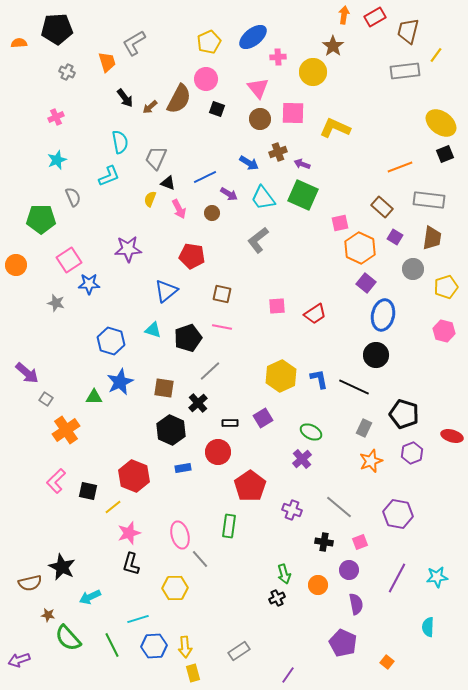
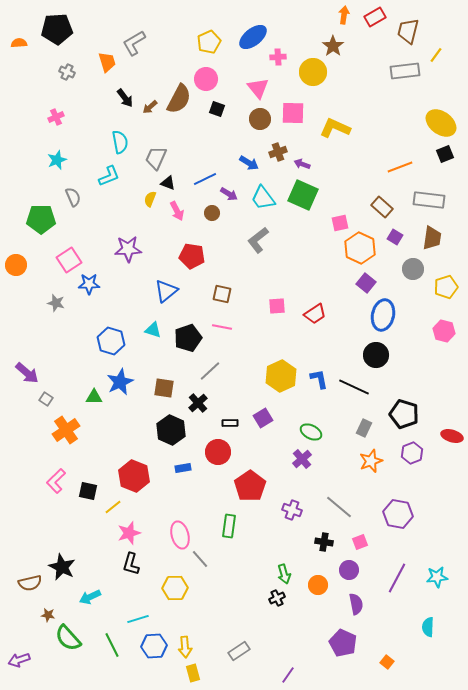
blue line at (205, 177): moved 2 px down
pink arrow at (179, 209): moved 2 px left, 2 px down
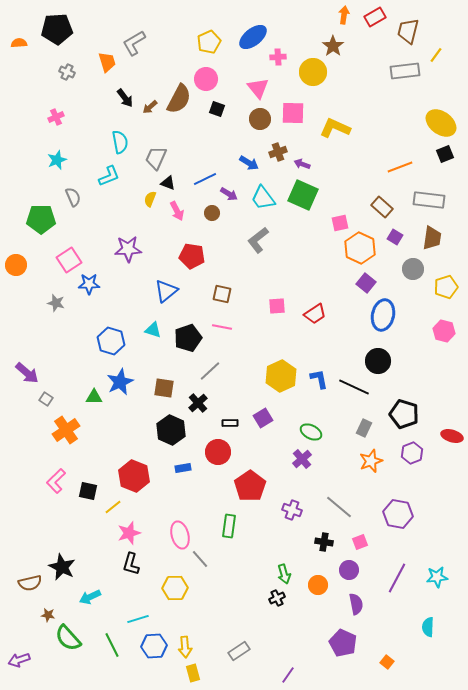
black circle at (376, 355): moved 2 px right, 6 px down
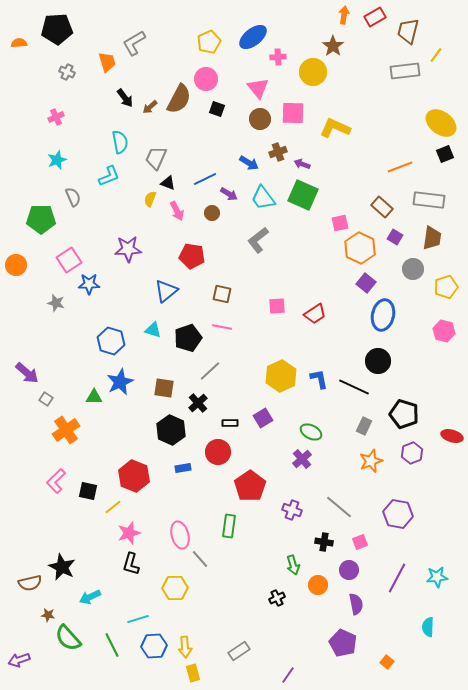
gray rectangle at (364, 428): moved 2 px up
green arrow at (284, 574): moved 9 px right, 9 px up
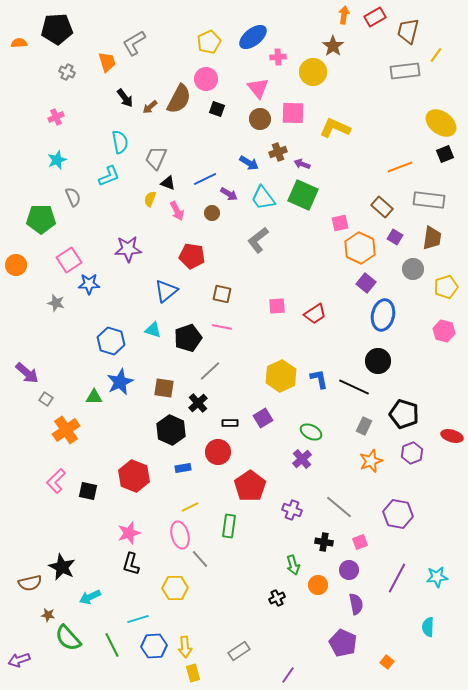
yellow line at (113, 507): moved 77 px right; rotated 12 degrees clockwise
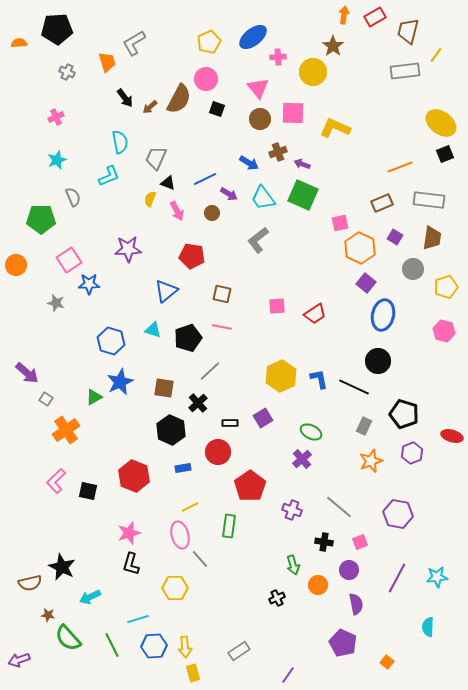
brown rectangle at (382, 207): moved 4 px up; rotated 65 degrees counterclockwise
green triangle at (94, 397): rotated 30 degrees counterclockwise
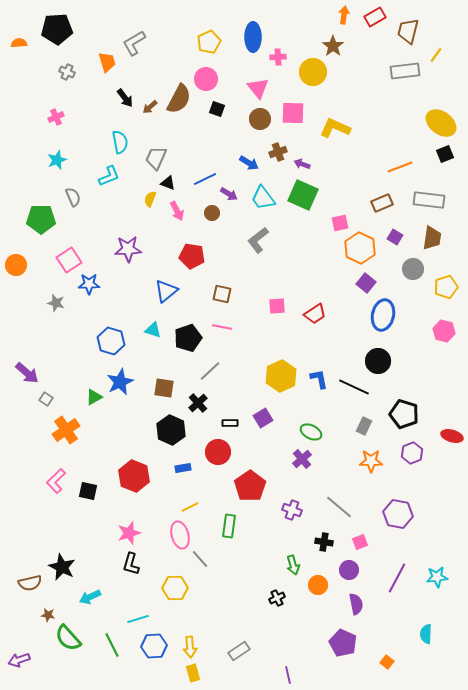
blue ellipse at (253, 37): rotated 52 degrees counterclockwise
orange star at (371, 461): rotated 20 degrees clockwise
cyan semicircle at (428, 627): moved 2 px left, 7 px down
yellow arrow at (185, 647): moved 5 px right
purple line at (288, 675): rotated 48 degrees counterclockwise
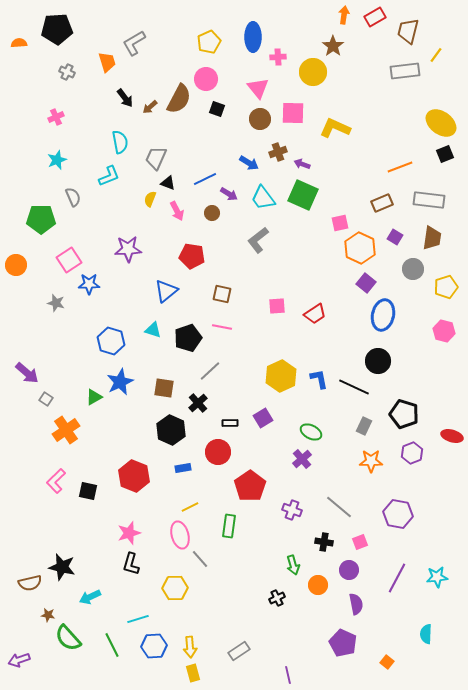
black star at (62, 567): rotated 12 degrees counterclockwise
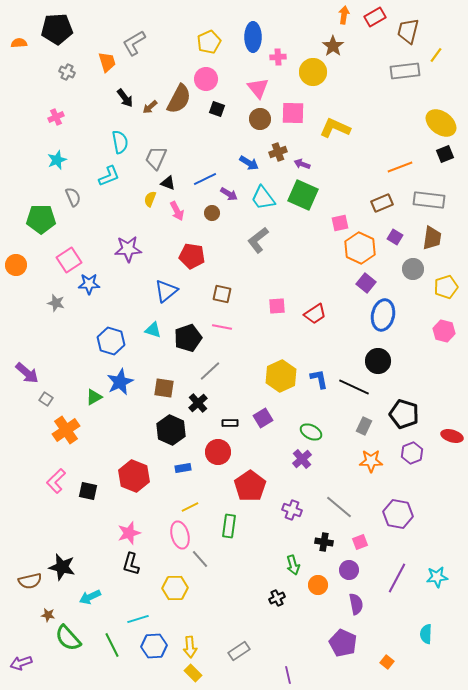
brown semicircle at (30, 583): moved 2 px up
purple arrow at (19, 660): moved 2 px right, 3 px down
yellow rectangle at (193, 673): rotated 30 degrees counterclockwise
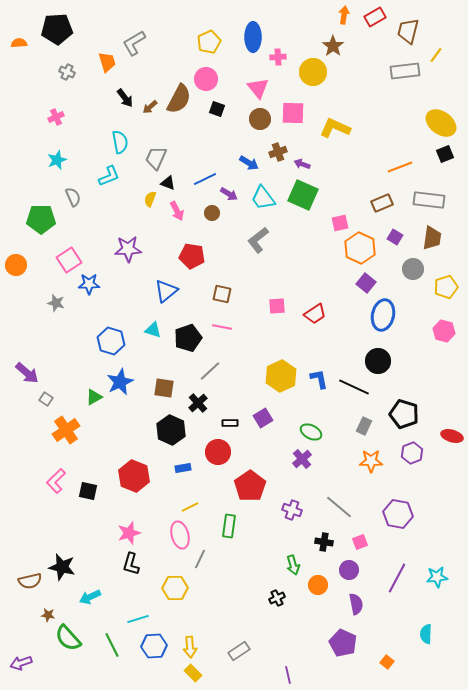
gray line at (200, 559): rotated 66 degrees clockwise
